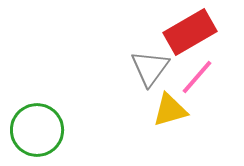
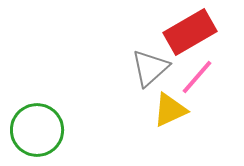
gray triangle: rotated 12 degrees clockwise
yellow triangle: rotated 9 degrees counterclockwise
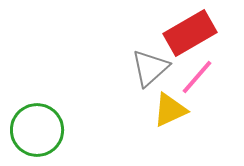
red rectangle: moved 1 px down
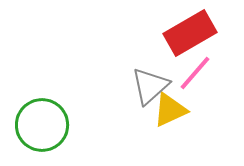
gray triangle: moved 18 px down
pink line: moved 2 px left, 4 px up
green circle: moved 5 px right, 5 px up
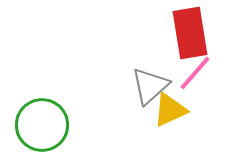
red rectangle: rotated 69 degrees counterclockwise
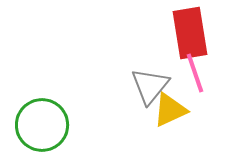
pink line: rotated 60 degrees counterclockwise
gray triangle: rotated 9 degrees counterclockwise
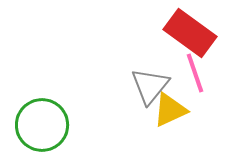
red rectangle: rotated 45 degrees counterclockwise
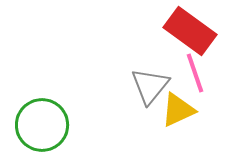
red rectangle: moved 2 px up
yellow triangle: moved 8 px right
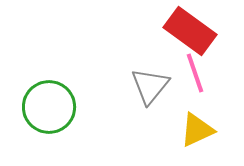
yellow triangle: moved 19 px right, 20 px down
green circle: moved 7 px right, 18 px up
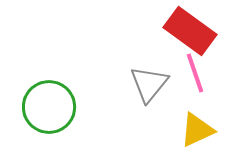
gray triangle: moved 1 px left, 2 px up
